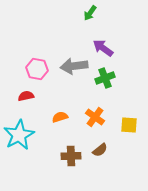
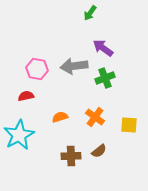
brown semicircle: moved 1 px left, 1 px down
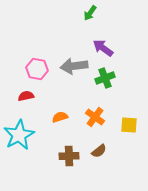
brown cross: moved 2 px left
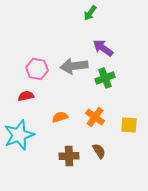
cyan star: rotated 8 degrees clockwise
brown semicircle: rotated 84 degrees counterclockwise
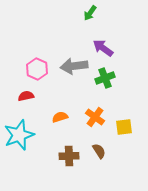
pink hexagon: rotated 15 degrees clockwise
yellow square: moved 5 px left, 2 px down; rotated 12 degrees counterclockwise
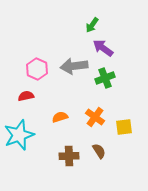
green arrow: moved 2 px right, 12 px down
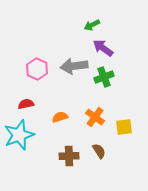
green arrow: rotated 28 degrees clockwise
green cross: moved 1 px left, 1 px up
red semicircle: moved 8 px down
